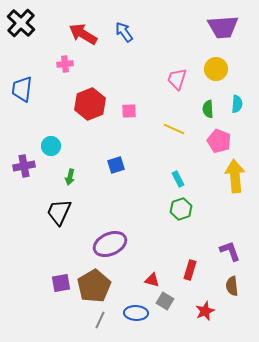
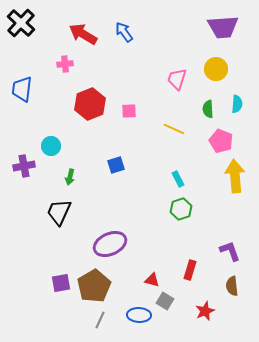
pink pentagon: moved 2 px right
blue ellipse: moved 3 px right, 2 px down
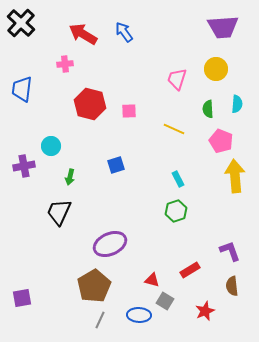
red hexagon: rotated 24 degrees counterclockwise
green hexagon: moved 5 px left, 2 px down
red rectangle: rotated 42 degrees clockwise
purple square: moved 39 px left, 15 px down
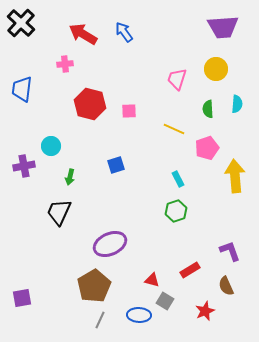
pink pentagon: moved 14 px left, 7 px down; rotated 30 degrees clockwise
brown semicircle: moved 6 px left; rotated 18 degrees counterclockwise
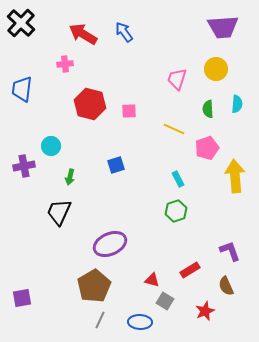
blue ellipse: moved 1 px right, 7 px down
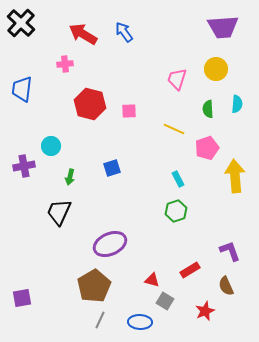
blue square: moved 4 px left, 3 px down
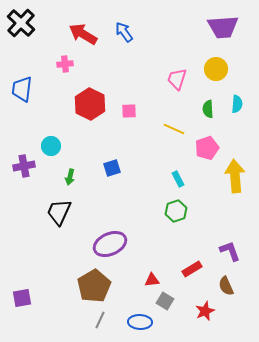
red hexagon: rotated 12 degrees clockwise
red rectangle: moved 2 px right, 1 px up
red triangle: rotated 21 degrees counterclockwise
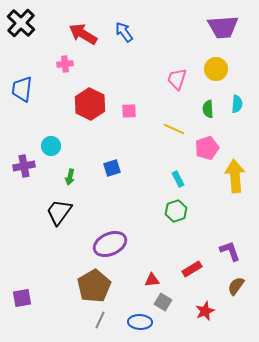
black trapezoid: rotated 12 degrees clockwise
brown semicircle: moved 10 px right; rotated 60 degrees clockwise
gray square: moved 2 px left, 1 px down
